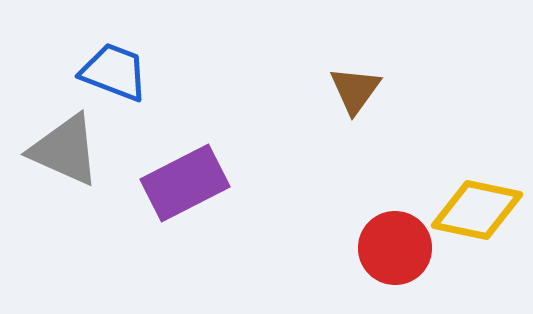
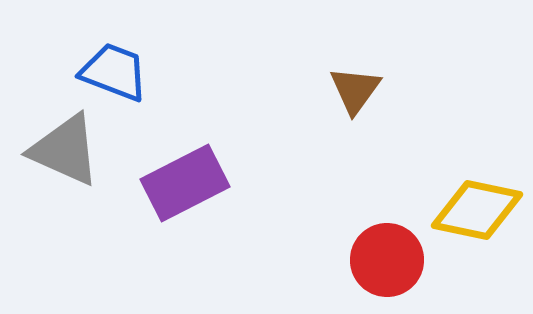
red circle: moved 8 px left, 12 px down
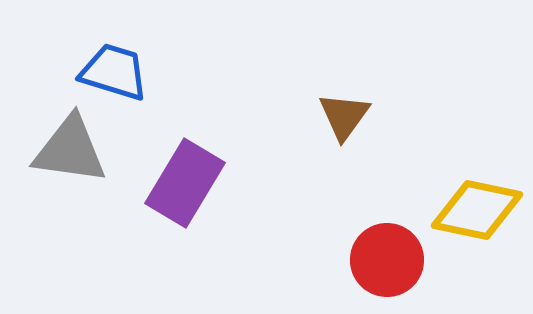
blue trapezoid: rotated 4 degrees counterclockwise
brown triangle: moved 11 px left, 26 px down
gray triangle: moved 5 px right; rotated 16 degrees counterclockwise
purple rectangle: rotated 32 degrees counterclockwise
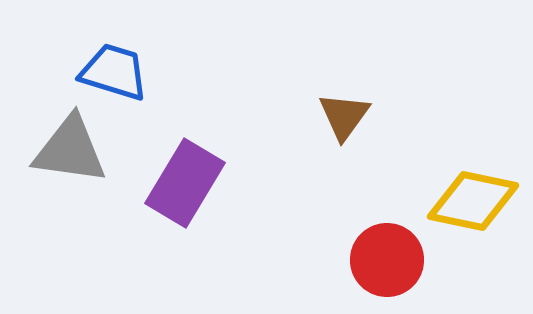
yellow diamond: moved 4 px left, 9 px up
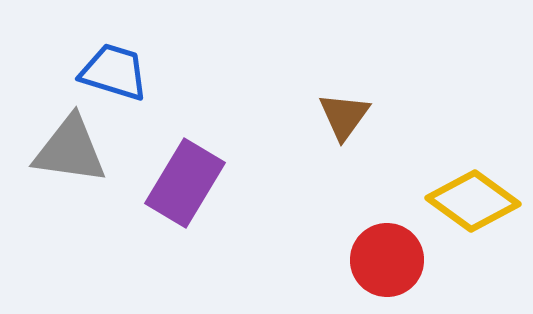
yellow diamond: rotated 24 degrees clockwise
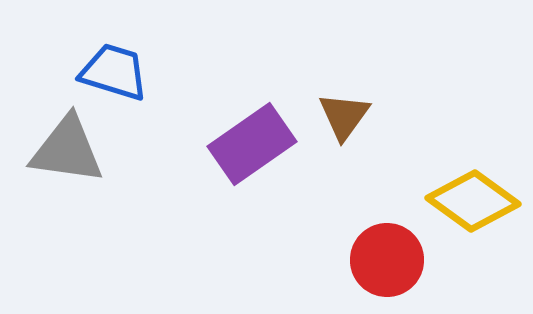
gray triangle: moved 3 px left
purple rectangle: moved 67 px right, 39 px up; rotated 24 degrees clockwise
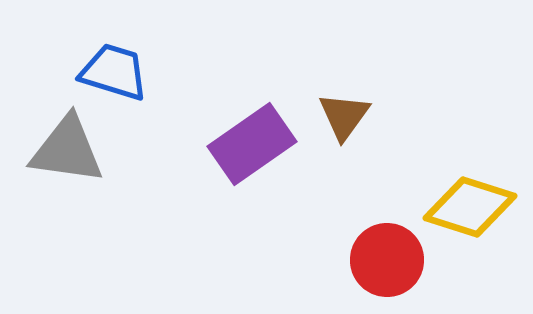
yellow diamond: moved 3 px left, 6 px down; rotated 18 degrees counterclockwise
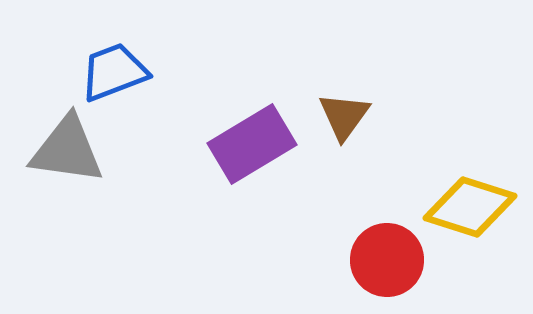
blue trapezoid: rotated 38 degrees counterclockwise
purple rectangle: rotated 4 degrees clockwise
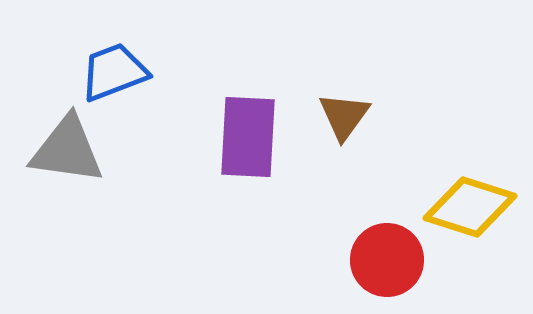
purple rectangle: moved 4 px left, 7 px up; rotated 56 degrees counterclockwise
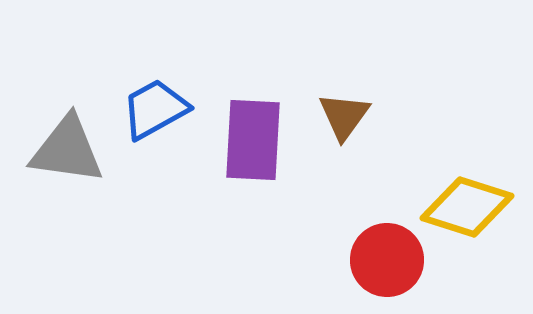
blue trapezoid: moved 41 px right, 37 px down; rotated 8 degrees counterclockwise
purple rectangle: moved 5 px right, 3 px down
yellow diamond: moved 3 px left
